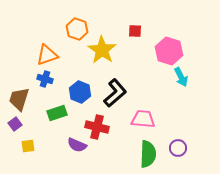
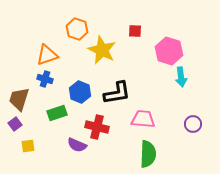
yellow star: rotated 8 degrees counterclockwise
cyan arrow: rotated 18 degrees clockwise
black L-shape: moved 2 px right; rotated 32 degrees clockwise
purple circle: moved 15 px right, 24 px up
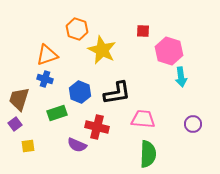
red square: moved 8 px right
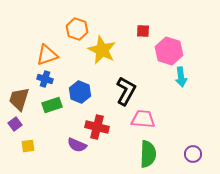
black L-shape: moved 9 px right, 2 px up; rotated 52 degrees counterclockwise
green rectangle: moved 5 px left, 8 px up
purple circle: moved 30 px down
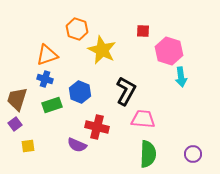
brown trapezoid: moved 2 px left
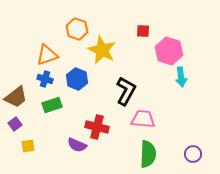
blue hexagon: moved 3 px left, 13 px up
brown trapezoid: moved 1 px left, 2 px up; rotated 145 degrees counterclockwise
